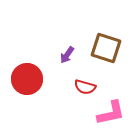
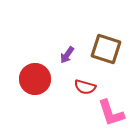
brown square: moved 1 px down
red circle: moved 8 px right
pink L-shape: rotated 84 degrees clockwise
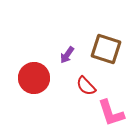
red circle: moved 1 px left, 1 px up
red semicircle: moved 1 px right, 1 px up; rotated 30 degrees clockwise
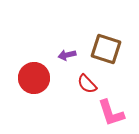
purple arrow: rotated 42 degrees clockwise
red semicircle: moved 1 px right, 2 px up
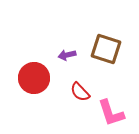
red semicircle: moved 7 px left, 8 px down
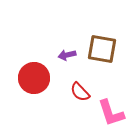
brown square: moved 4 px left; rotated 8 degrees counterclockwise
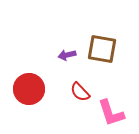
red circle: moved 5 px left, 11 px down
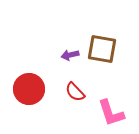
purple arrow: moved 3 px right
red semicircle: moved 5 px left
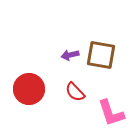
brown square: moved 1 px left, 6 px down
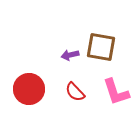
brown square: moved 8 px up
pink L-shape: moved 5 px right, 21 px up
